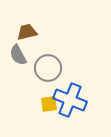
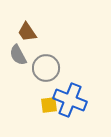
brown trapezoid: rotated 110 degrees counterclockwise
gray circle: moved 2 px left
yellow square: moved 1 px down
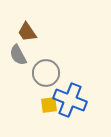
gray circle: moved 5 px down
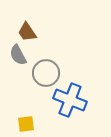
yellow square: moved 23 px left, 19 px down
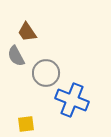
gray semicircle: moved 2 px left, 1 px down
blue cross: moved 2 px right
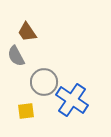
gray circle: moved 2 px left, 9 px down
blue cross: rotated 12 degrees clockwise
yellow square: moved 13 px up
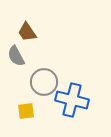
blue cross: rotated 20 degrees counterclockwise
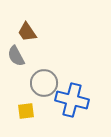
gray circle: moved 1 px down
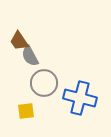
brown trapezoid: moved 8 px left, 9 px down
gray semicircle: moved 14 px right
blue cross: moved 8 px right, 2 px up
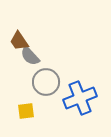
gray semicircle: rotated 15 degrees counterclockwise
gray circle: moved 2 px right, 1 px up
blue cross: rotated 36 degrees counterclockwise
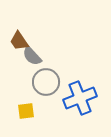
gray semicircle: moved 2 px right
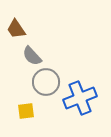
brown trapezoid: moved 3 px left, 12 px up
